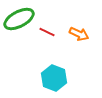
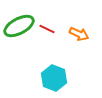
green ellipse: moved 7 px down
red line: moved 3 px up
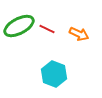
cyan hexagon: moved 4 px up
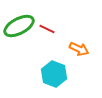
orange arrow: moved 15 px down
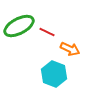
red line: moved 3 px down
orange arrow: moved 9 px left
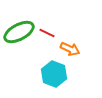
green ellipse: moved 6 px down
red line: moved 1 px down
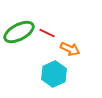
cyan hexagon: rotated 15 degrees clockwise
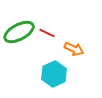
orange arrow: moved 4 px right
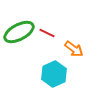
orange arrow: rotated 12 degrees clockwise
